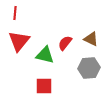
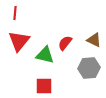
brown triangle: moved 3 px right, 1 px down
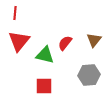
brown triangle: rotated 42 degrees clockwise
gray hexagon: moved 7 px down
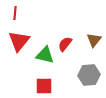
red semicircle: moved 1 px down
